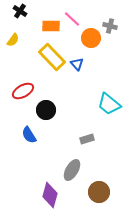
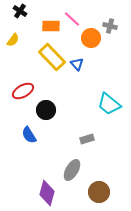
purple diamond: moved 3 px left, 2 px up
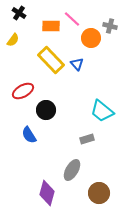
black cross: moved 1 px left, 2 px down
yellow rectangle: moved 1 px left, 3 px down
cyan trapezoid: moved 7 px left, 7 px down
brown circle: moved 1 px down
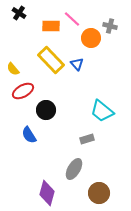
yellow semicircle: moved 29 px down; rotated 104 degrees clockwise
gray ellipse: moved 2 px right, 1 px up
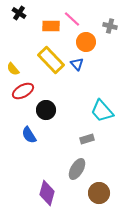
orange circle: moved 5 px left, 4 px down
cyan trapezoid: rotated 10 degrees clockwise
gray ellipse: moved 3 px right
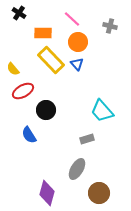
orange rectangle: moved 8 px left, 7 px down
orange circle: moved 8 px left
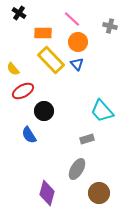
black circle: moved 2 px left, 1 px down
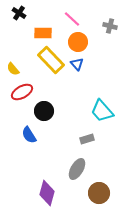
red ellipse: moved 1 px left, 1 px down
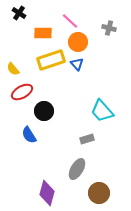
pink line: moved 2 px left, 2 px down
gray cross: moved 1 px left, 2 px down
yellow rectangle: rotated 64 degrees counterclockwise
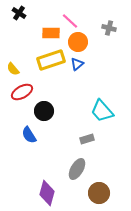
orange rectangle: moved 8 px right
blue triangle: rotated 32 degrees clockwise
